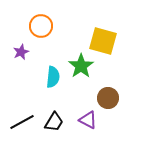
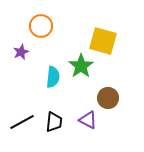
black trapezoid: rotated 25 degrees counterclockwise
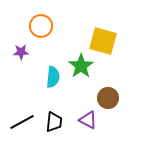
purple star: rotated 21 degrees clockwise
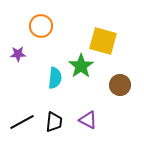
purple star: moved 3 px left, 2 px down
cyan semicircle: moved 2 px right, 1 px down
brown circle: moved 12 px right, 13 px up
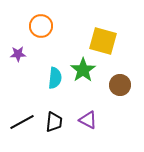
green star: moved 2 px right, 4 px down
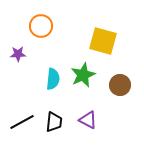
green star: moved 5 px down; rotated 10 degrees clockwise
cyan semicircle: moved 2 px left, 1 px down
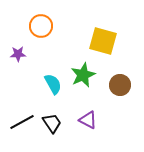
cyan semicircle: moved 5 px down; rotated 35 degrees counterclockwise
black trapezoid: moved 2 px left, 1 px down; rotated 40 degrees counterclockwise
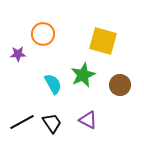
orange circle: moved 2 px right, 8 px down
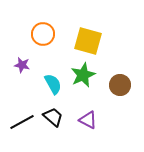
yellow square: moved 15 px left
purple star: moved 4 px right, 11 px down; rotated 14 degrees clockwise
black trapezoid: moved 1 px right, 6 px up; rotated 15 degrees counterclockwise
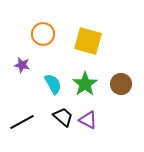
green star: moved 2 px right, 9 px down; rotated 10 degrees counterclockwise
brown circle: moved 1 px right, 1 px up
black trapezoid: moved 10 px right
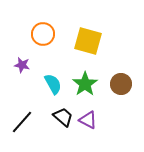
black line: rotated 20 degrees counterclockwise
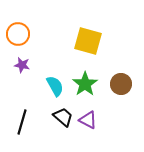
orange circle: moved 25 px left
cyan semicircle: moved 2 px right, 2 px down
black line: rotated 25 degrees counterclockwise
